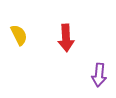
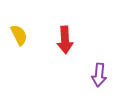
red arrow: moved 1 px left, 2 px down
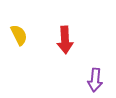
purple arrow: moved 4 px left, 5 px down
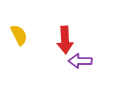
purple arrow: moved 15 px left, 19 px up; rotated 85 degrees clockwise
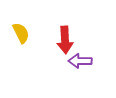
yellow semicircle: moved 2 px right, 2 px up
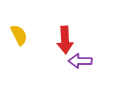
yellow semicircle: moved 2 px left, 2 px down
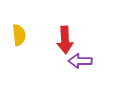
yellow semicircle: rotated 20 degrees clockwise
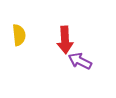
purple arrow: rotated 25 degrees clockwise
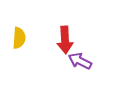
yellow semicircle: moved 3 px down; rotated 10 degrees clockwise
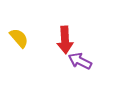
yellow semicircle: rotated 45 degrees counterclockwise
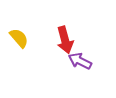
red arrow: rotated 12 degrees counterclockwise
